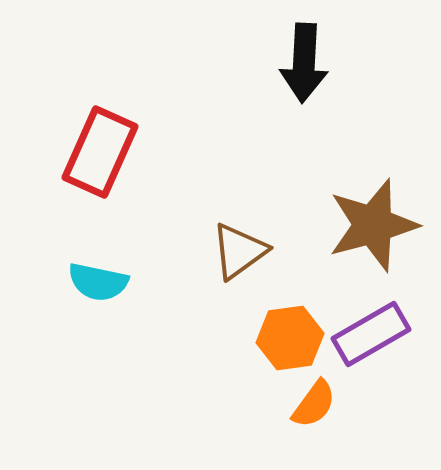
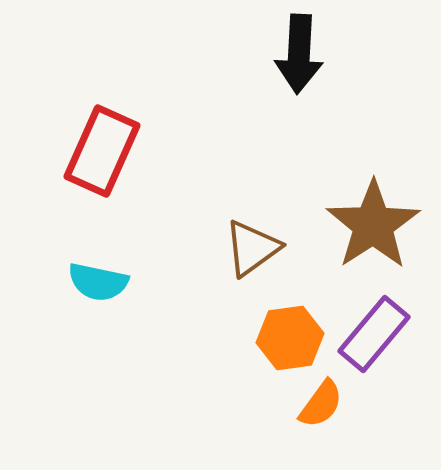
black arrow: moved 5 px left, 9 px up
red rectangle: moved 2 px right, 1 px up
brown star: rotated 18 degrees counterclockwise
brown triangle: moved 13 px right, 3 px up
purple rectangle: moved 3 px right; rotated 20 degrees counterclockwise
orange semicircle: moved 7 px right
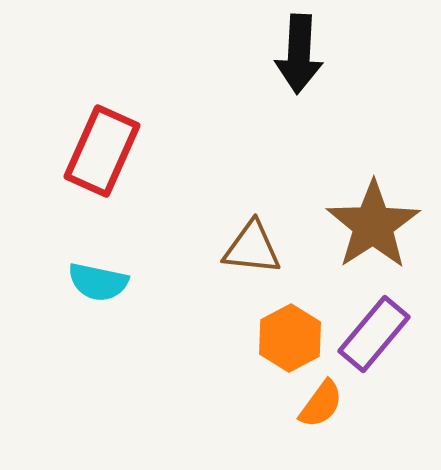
brown triangle: rotated 42 degrees clockwise
orange hexagon: rotated 20 degrees counterclockwise
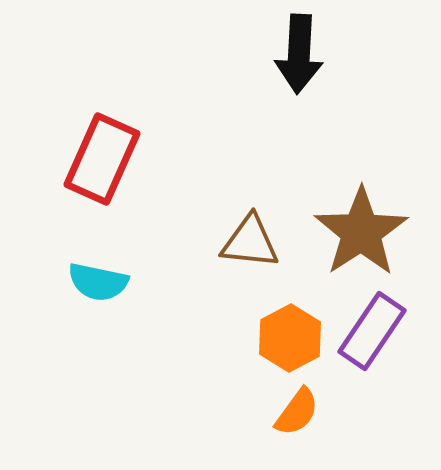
red rectangle: moved 8 px down
brown star: moved 12 px left, 7 px down
brown triangle: moved 2 px left, 6 px up
purple rectangle: moved 2 px left, 3 px up; rotated 6 degrees counterclockwise
orange semicircle: moved 24 px left, 8 px down
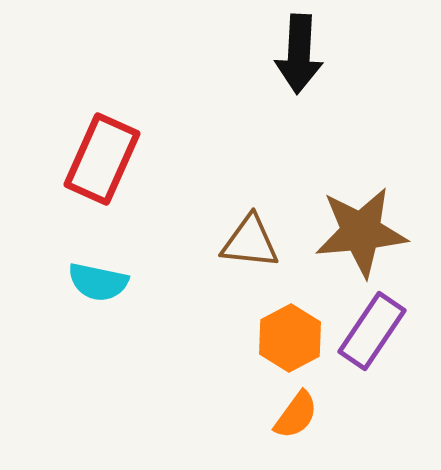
brown star: rotated 28 degrees clockwise
orange semicircle: moved 1 px left, 3 px down
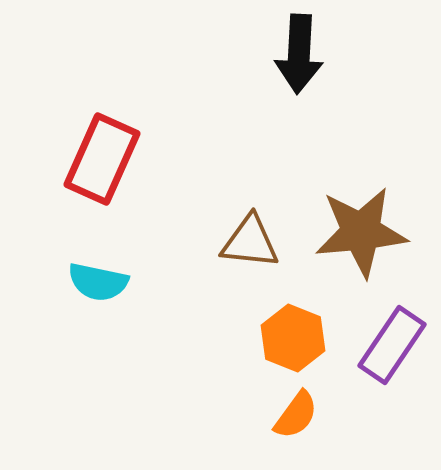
purple rectangle: moved 20 px right, 14 px down
orange hexagon: moved 3 px right; rotated 10 degrees counterclockwise
